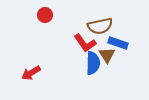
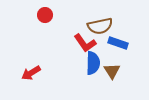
brown triangle: moved 5 px right, 16 px down
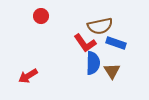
red circle: moved 4 px left, 1 px down
blue rectangle: moved 2 px left
red arrow: moved 3 px left, 3 px down
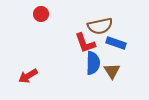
red circle: moved 2 px up
red L-shape: rotated 15 degrees clockwise
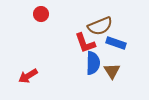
brown semicircle: rotated 10 degrees counterclockwise
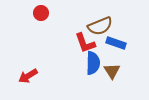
red circle: moved 1 px up
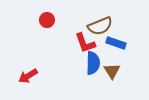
red circle: moved 6 px right, 7 px down
